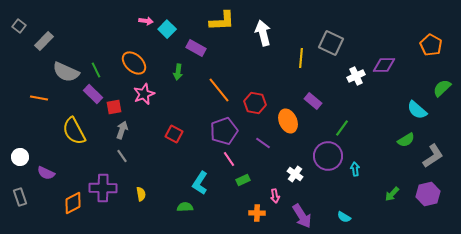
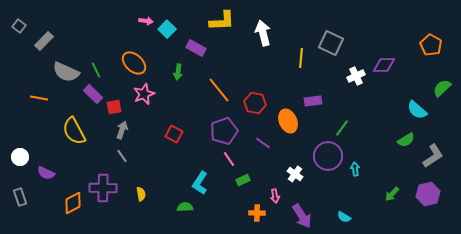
purple rectangle at (313, 101): rotated 48 degrees counterclockwise
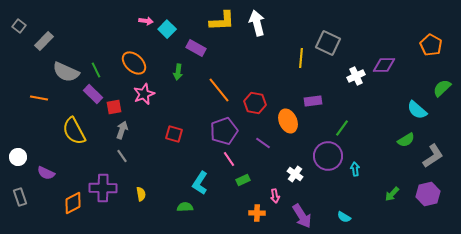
white arrow at (263, 33): moved 6 px left, 10 px up
gray square at (331, 43): moved 3 px left
red square at (174, 134): rotated 12 degrees counterclockwise
white circle at (20, 157): moved 2 px left
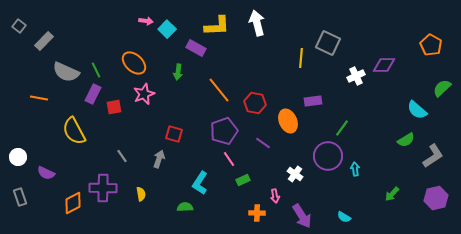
yellow L-shape at (222, 21): moved 5 px left, 5 px down
purple rectangle at (93, 94): rotated 72 degrees clockwise
gray arrow at (122, 130): moved 37 px right, 29 px down
purple hexagon at (428, 194): moved 8 px right, 4 px down
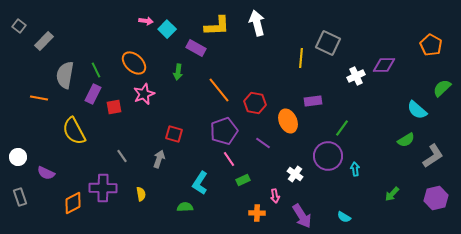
gray semicircle at (66, 72): moved 1 px left, 3 px down; rotated 76 degrees clockwise
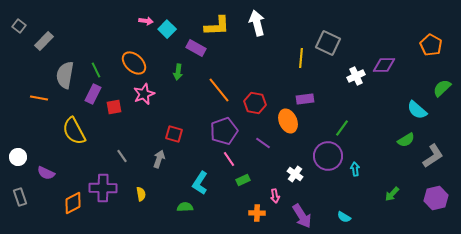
purple rectangle at (313, 101): moved 8 px left, 2 px up
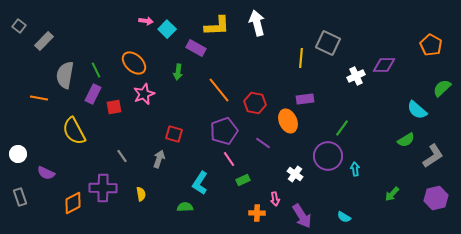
white circle at (18, 157): moved 3 px up
pink arrow at (275, 196): moved 3 px down
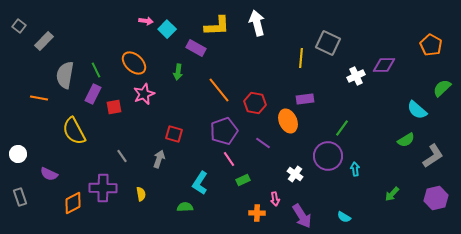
purple semicircle at (46, 173): moved 3 px right, 1 px down
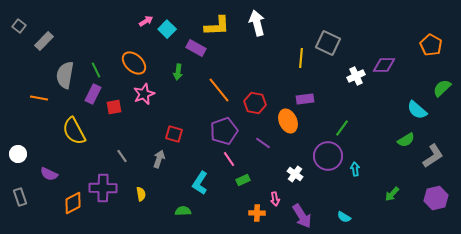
pink arrow at (146, 21): rotated 40 degrees counterclockwise
green semicircle at (185, 207): moved 2 px left, 4 px down
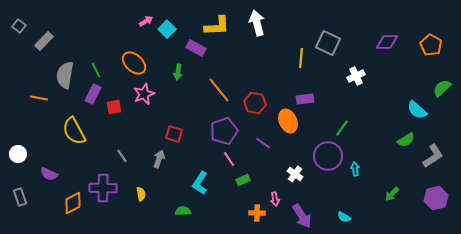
purple diamond at (384, 65): moved 3 px right, 23 px up
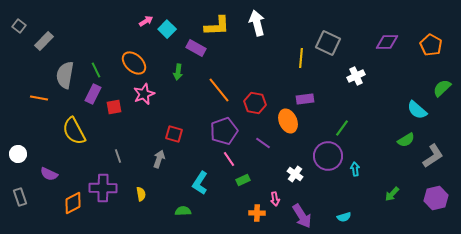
gray line at (122, 156): moved 4 px left; rotated 16 degrees clockwise
cyan semicircle at (344, 217): rotated 48 degrees counterclockwise
